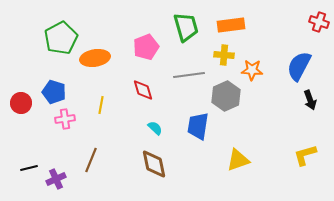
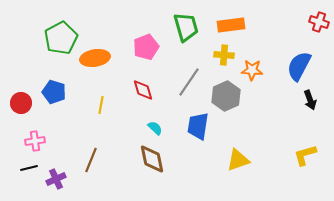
gray line: moved 7 px down; rotated 48 degrees counterclockwise
pink cross: moved 30 px left, 22 px down
brown diamond: moved 2 px left, 5 px up
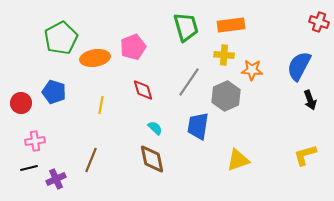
pink pentagon: moved 13 px left
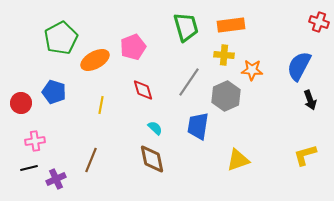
orange ellipse: moved 2 px down; rotated 20 degrees counterclockwise
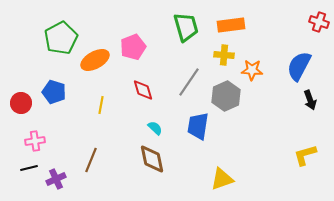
yellow triangle: moved 16 px left, 19 px down
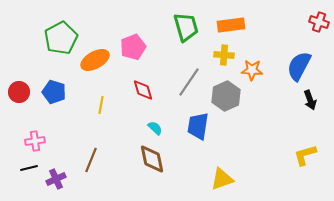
red circle: moved 2 px left, 11 px up
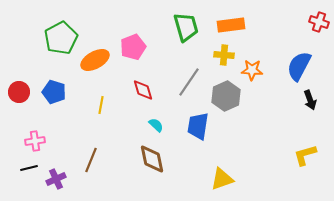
cyan semicircle: moved 1 px right, 3 px up
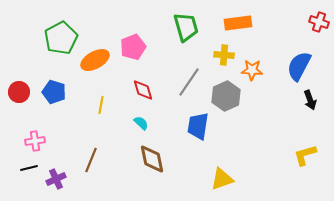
orange rectangle: moved 7 px right, 2 px up
cyan semicircle: moved 15 px left, 2 px up
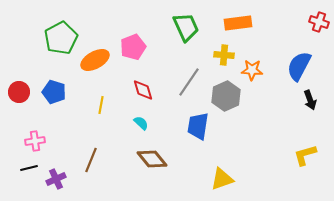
green trapezoid: rotated 8 degrees counterclockwise
brown diamond: rotated 28 degrees counterclockwise
